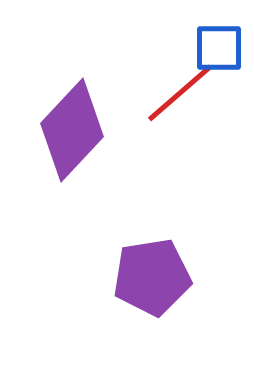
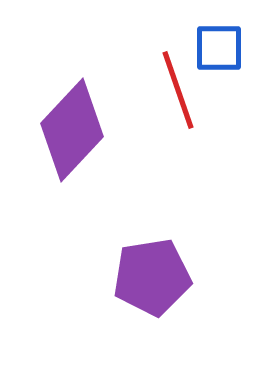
red line: moved 2 px left, 3 px up; rotated 68 degrees counterclockwise
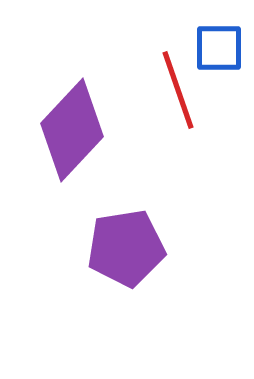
purple pentagon: moved 26 px left, 29 px up
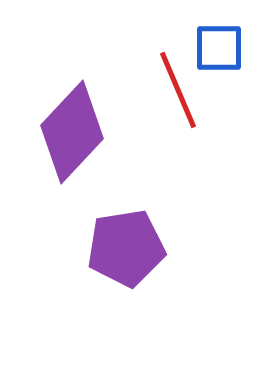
red line: rotated 4 degrees counterclockwise
purple diamond: moved 2 px down
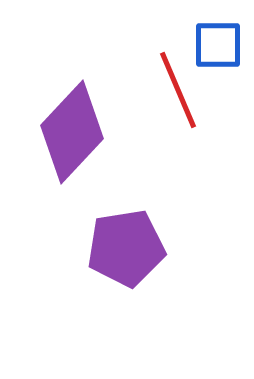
blue square: moved 1 px left, 3 px up
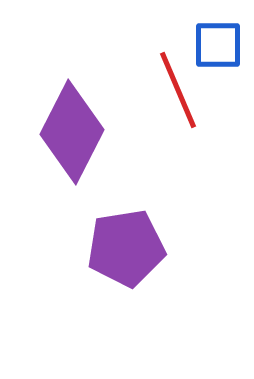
purple diamond: rotated 16 degrees counterclockwise
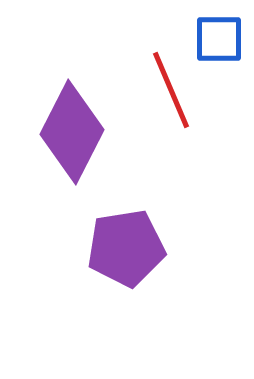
blue square: moved 1 px right, 6 px up
red line: moved 7 px left
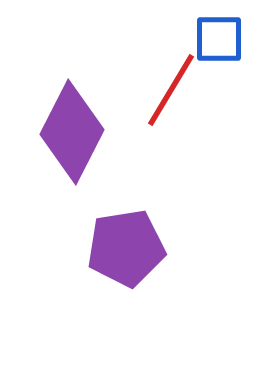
red line: rotated 54 degrees clockwise
